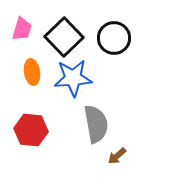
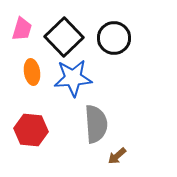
gray semicircle: rotated 6 degrees clockwise
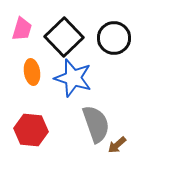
blue star: rotated 21 degrees clockwise
gray semicircle: rotated 15 degrees counterclockwise
brown arrow: moved 11 px up
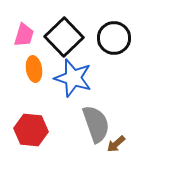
pink trapezoid: moved 2 px right, 6 px down
orange ellipse: moved 2 px right, 3 px up
brown arrow: moved 1 px left, 1 px up
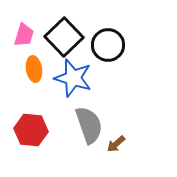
black circle: moved 6 px left, 7 px down
gray semicircle: moved 7 px left, 1 px down
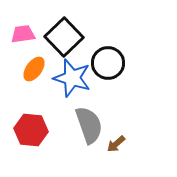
pink trapezoid: moved 1 px left, 1 px up; rotated 115 degrees counterclockwise
black circle: moved 18 px down
orange ellipse: rotated 45 degrees clockwise
blue star: moved 1 px left
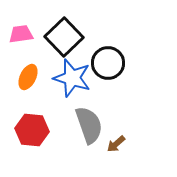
pink trapezoid: moved 2 px left
orange ellipse: moved 6 px left, 8 px down; rotated 10 degrees counterclockwise
red hexagon: moved 1 px right
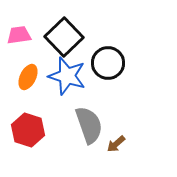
pink trapezoid: moved 2 px left, 1 px down
blue star: moved 5 px left, 2 px up
red hexagon: moved 4 px left; rotated 12 degrees clockwise
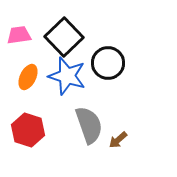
brown arrow: moved 2 px right, 4 px up
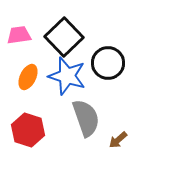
gray semicircle: moved 3 px left, 7 px up
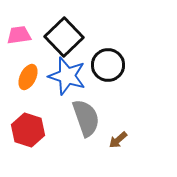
black circle: moved 2 px down
